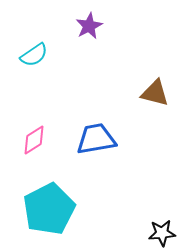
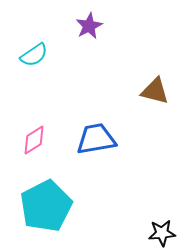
brown triangle: moved 2 px up
cyan pentagon: moved 3 px left, 3 px up
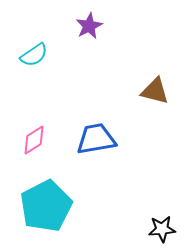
black star: moved 4 px up
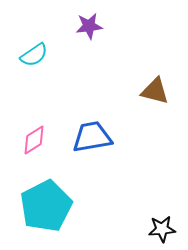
purple star: rotated 20 degrees clockwise
blue trapezoid: moved 4 px left, 2 px up
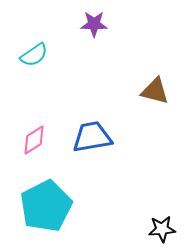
purple star: moved 5 px right, 2 px up; rotated 8 degrees clockwise
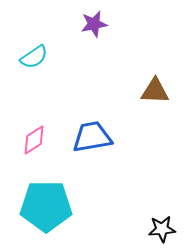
purple star: rotated 12 degrees counterclockwise
cyan semicircle: moved 2 px down
brown triangle: rotated 12 degrees counterclockwise
cyan pentagon: rotated 27 degrees clockwise
